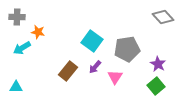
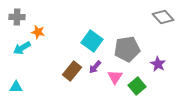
brown rectangle: moved 4 px right
green square: moved 19 px left
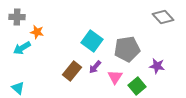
orange star: moved 1 px left
purple star: moved 1 px left, 2 px down; rotated 21 degrees counterclockwise
cyan triangle: moved 2 px right, 1 px down; rotated 40 degrees clockwise
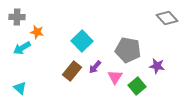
gray diamond: moved 4 px right, 1 px down
cyan square: moved 10 px left; rotated 10 degrees clockwise
gray pentagon: moved 1 px right, 1 px down; rotated 20 degrees clockwise
cyan triangle: moved 2 px right
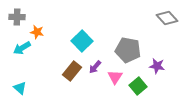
green square: moved 1 px right
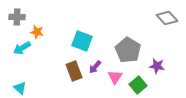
cyan square: rotated 25 degrees counterclockwise
gray pentagon: rotated 20 degrees clockwise
brown rectangle: moved 2 px right; rotated 60 degrees counterclockwise
green square: moved 1 px up
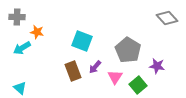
brown rectangle: moved 1 px left
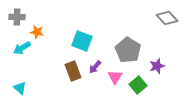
purple star: rotated 28 degrees counterclockwise
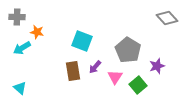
brown rectangle: rotated 12 degrees clockwise
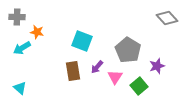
purple arrow: moved 2 px right
green square: moved 1 px right, 1 px down
